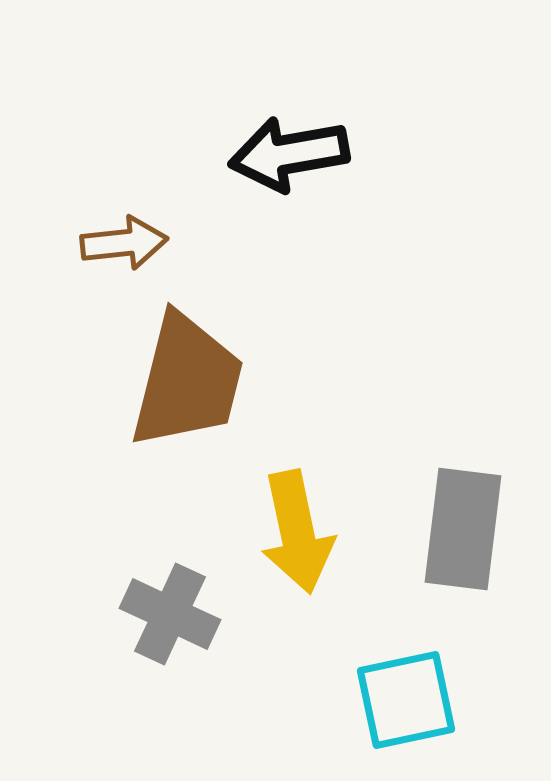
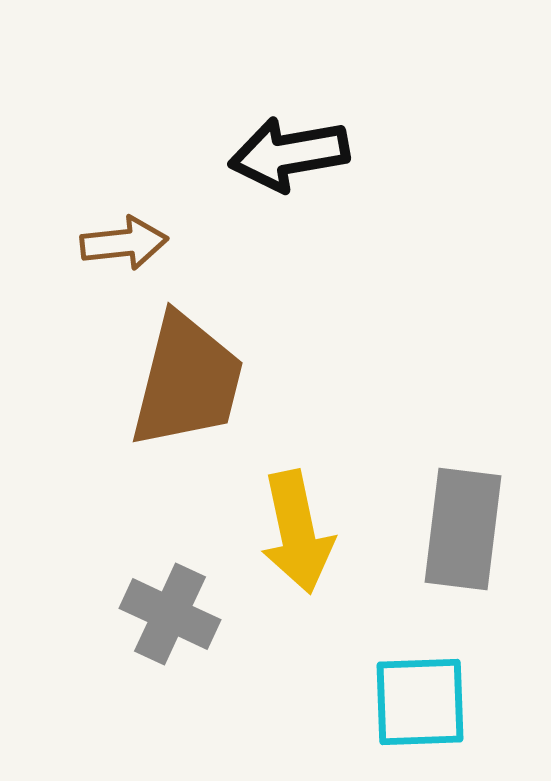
cyan square: moved 14 px right, 2 px down; rotated 10 degrees clockwise
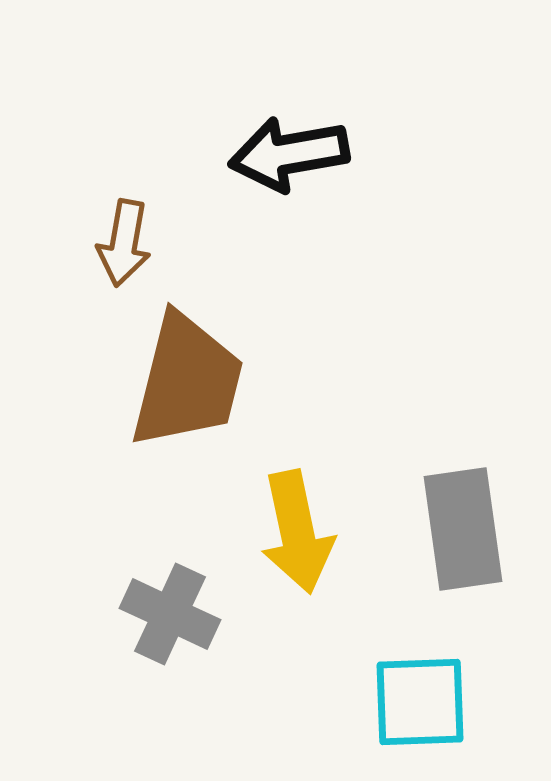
brown arrow: rotated 106 degrees clockwise
gray rectangle: rotated 15 degrees counterclockwise
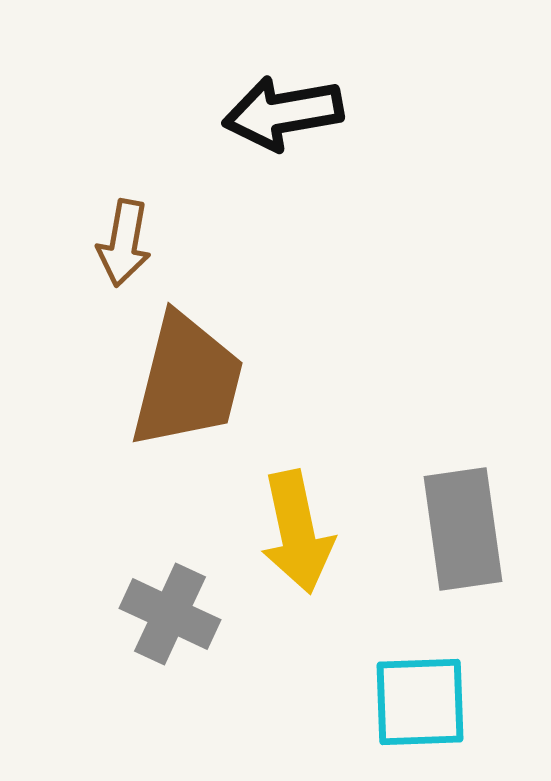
black arrow: moved 6 px left, 41 px up
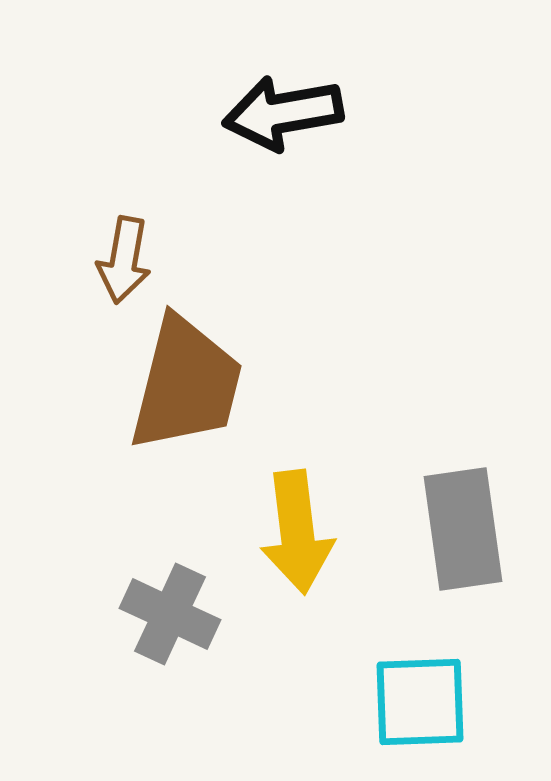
brown arrow: moved 17 px down
brown trapezoid: moved 1 px left, 3 px down
yellow arrow: rotated 5 degrees clockwise
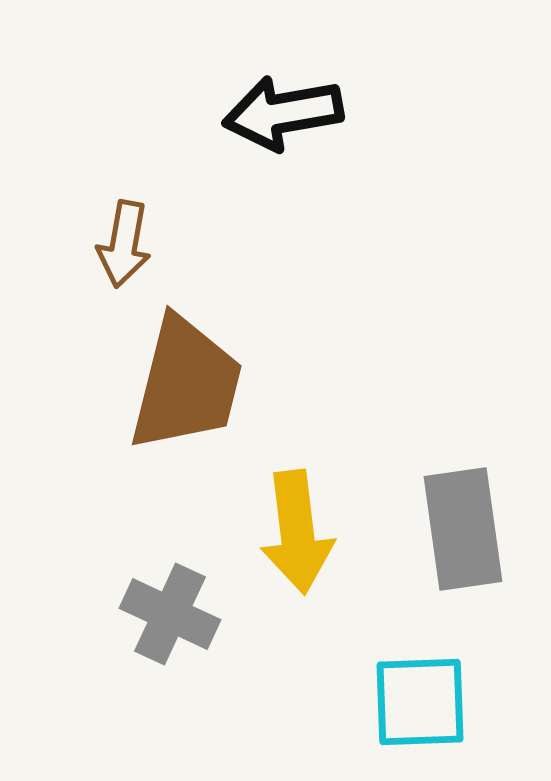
brown arrow: moved 16 px up
